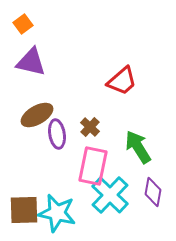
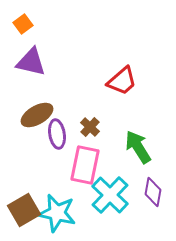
pink rectangle: moved 8 px left, 1 px up
brown square: rotated 28 degrees counterclockwise
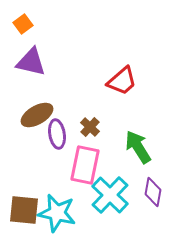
brown square: rotated 36 degrees clockwise
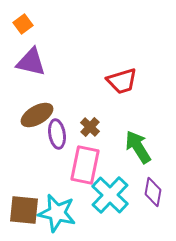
red trapezoid: rotated 24 degrees clockwise
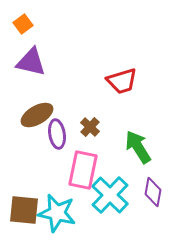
pink rectangle: moved 2 px left, 5 px down
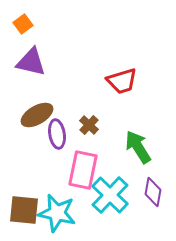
brown cross: moved 1 px left, 2 px up
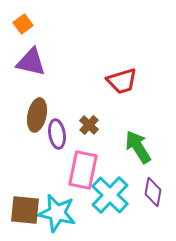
brown ellipse: rotated 48 degrees counterclockwise
brown square: moved 1 px right
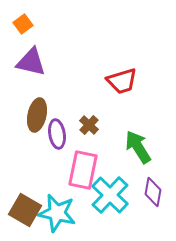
brown square: rotated 24 degrees clockwise
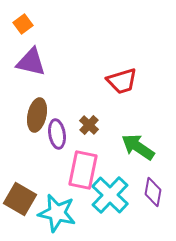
green arrow: rotated 24 degrees counterclockwise
brown square: moved 5 px left, 11 px up
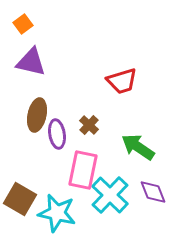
purple diamond: rotated 32 degrees counterclockwise
